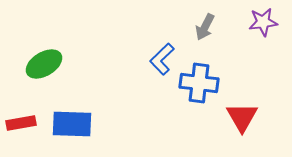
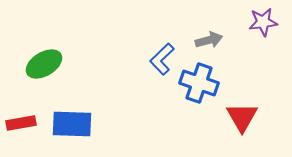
gray arrow: moved 4 px right, 13 px down; rotated 132 degrees counterclockwise
blue cross: rotated 12 degrees clockwise
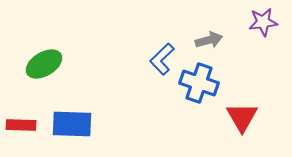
red rectangle: moved 2 px down; rotated 12 degrees clockwise
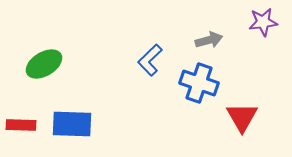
blue L-shape: moved 12 px left, 1 px down
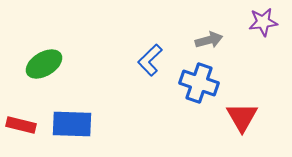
red rectangle: rotated 12 degrees clockwise
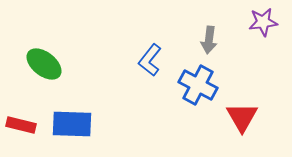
gray arrow: rotated 112 degrees clockwise
blue L-shape: rotated 8 degrees counterclockwise
green ellipse: rotated 69 degrees clockwise
blue cross: moved 1 px left, 2 px down; rotated 9 degrees clockwise
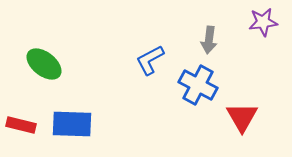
blue L-shape: rotated 24 degrees clockwise
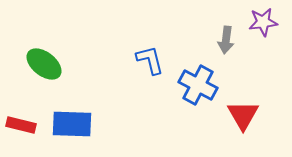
gray arrow: moved 17 px right
blue L-shape: rotated 104 degrees clockwise
red triangle: moved 1 px right, 2 px up
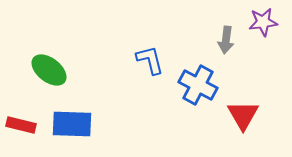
green ellipse: moved 5 px right, 6 px down
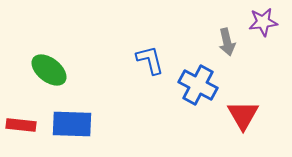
gray arrow: moved 1 px right, 2 px down; rotated 20 degrees counterclockwise
red rectangle: rotated 8 degrees counterclockwise
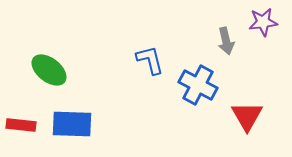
gray arrow: moved 1 px left, 1 px up
red triangle: moved 4 px right, 1 px down
